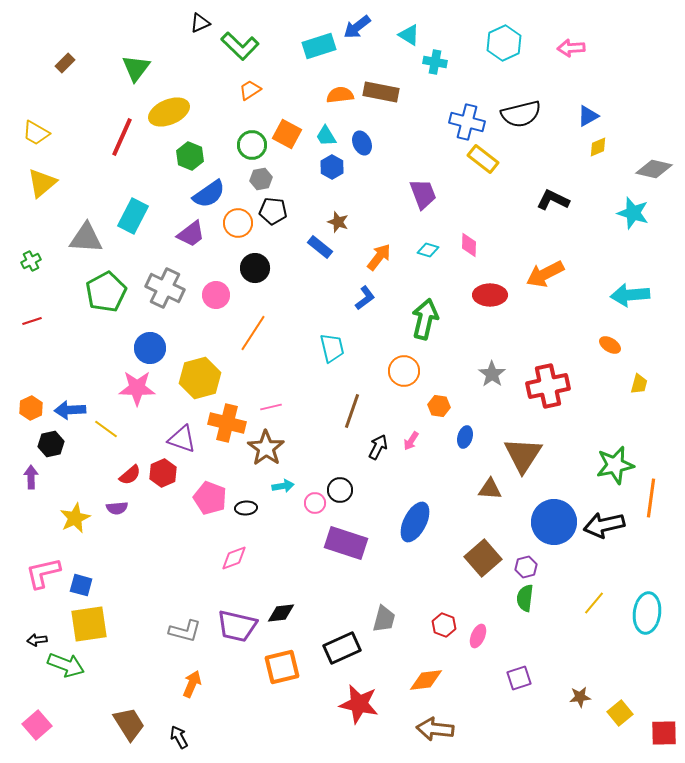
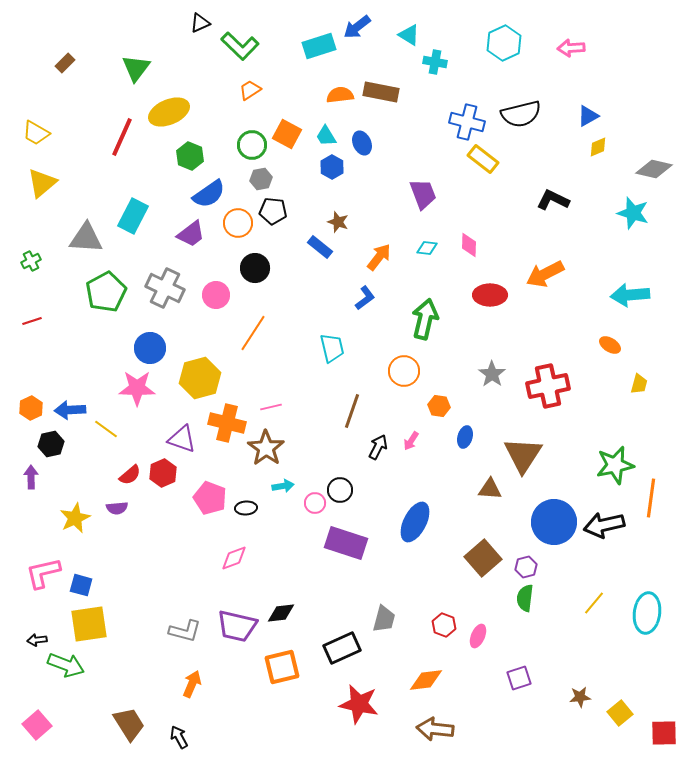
cyan diamond at (428, 250): moved 1 px left, 2 px up; rotated 10 degrees counterclockwise
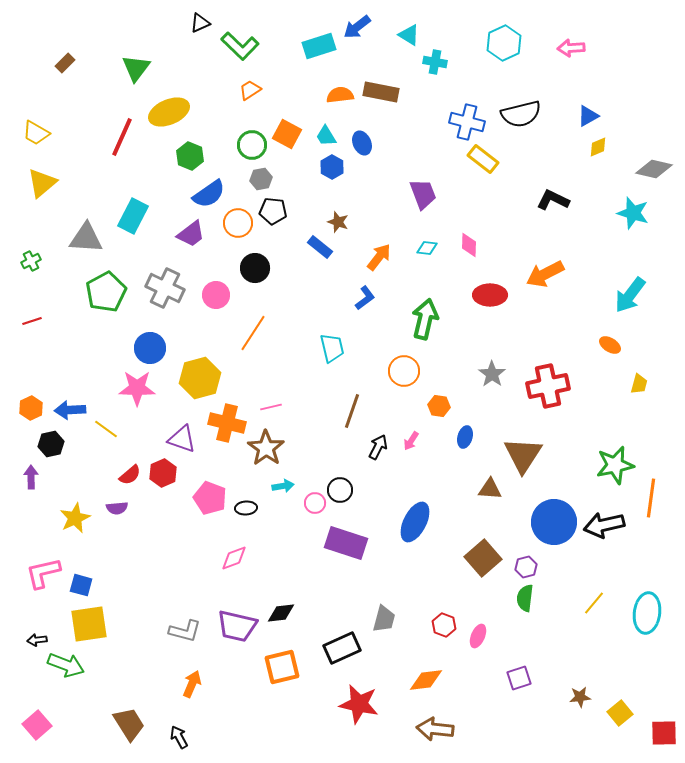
cyan arrow at (630, 295): rotated 48 degrees counterclockwise
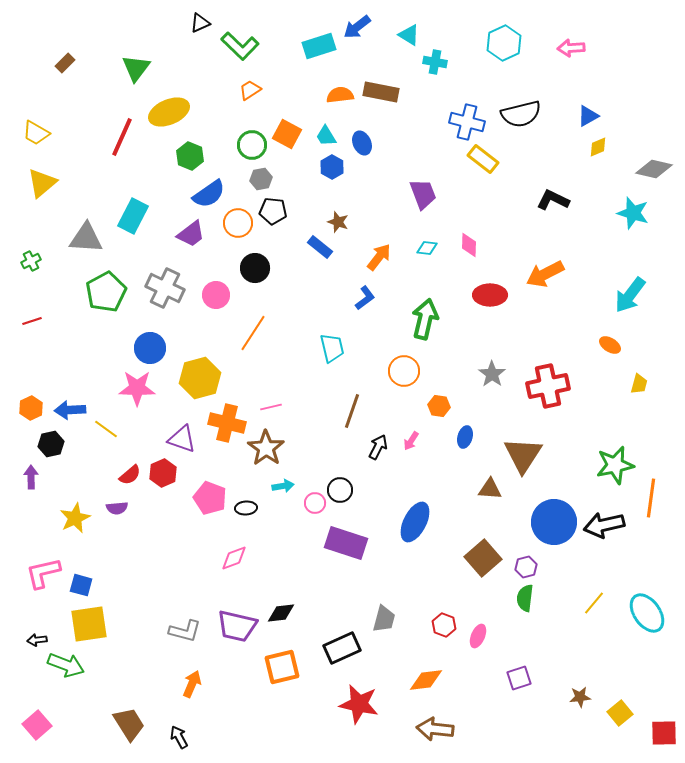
cyan ellipse at (647, 613): rotated 42 degrees counterclockwise
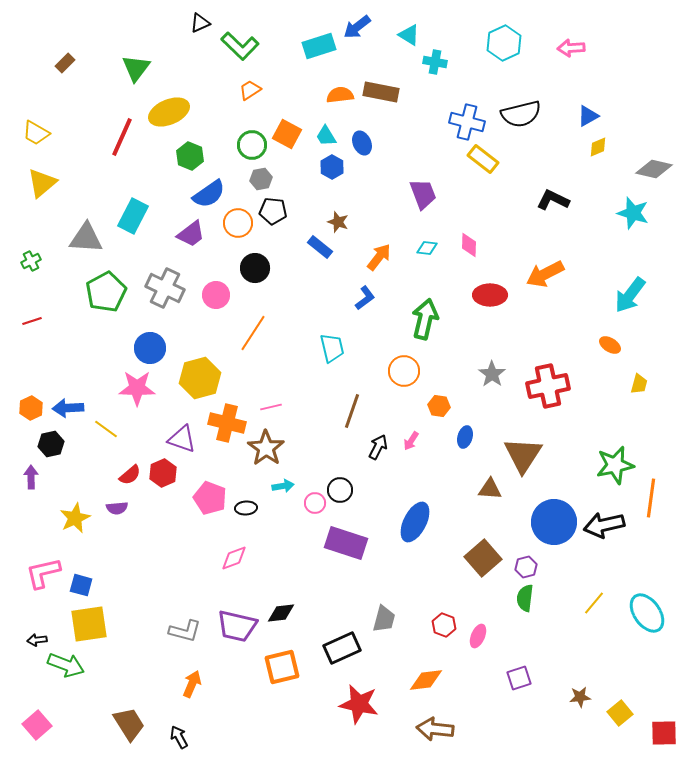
blue arrow at (70, 410): moved 2 px left, 2 px up
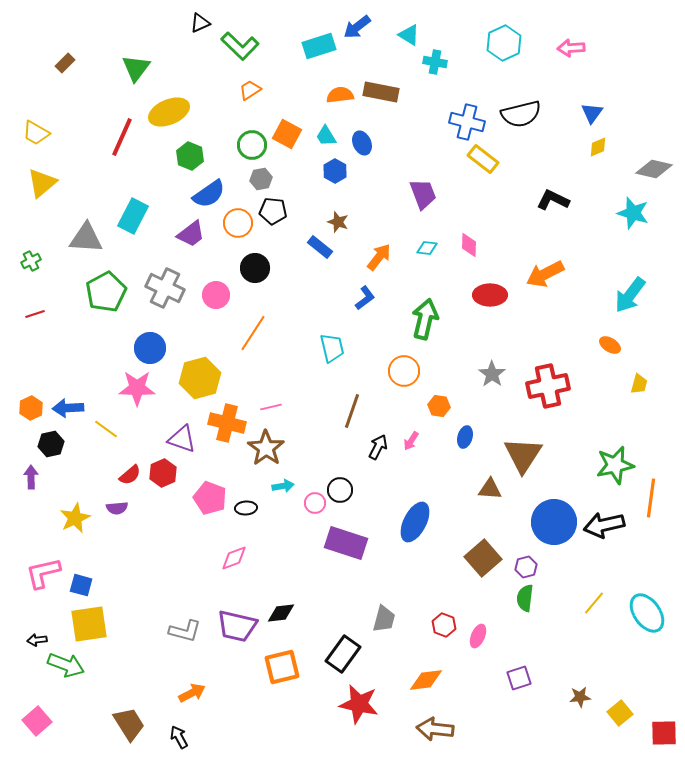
blue triangle at (588, 116): moved 4 px right, 3 px up; rotated 25 degrees counterclockwise
blue hexagon at (332, 167): moved 3 px right, 4 px down
red line at (32, 321): moved 3 px right, 7 px up
black rectangle at (342, 648): moved 1 px right, 6 px down; rotated 30 degrees counterclockwise
orange arrow at (192, 684): moved 9 px down; rotated 40 degrees clockwise
pink square at (37, 725): moved 4 px up
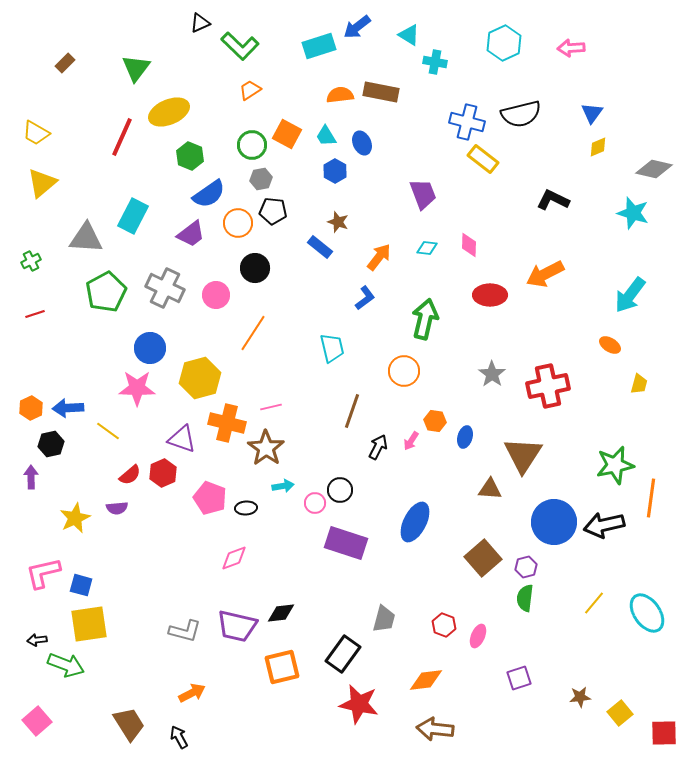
orange hexagon at (439, 406): moved 4 px left, 15 px down
yellow line at (106, 429): moved 2 px right, 2 px down
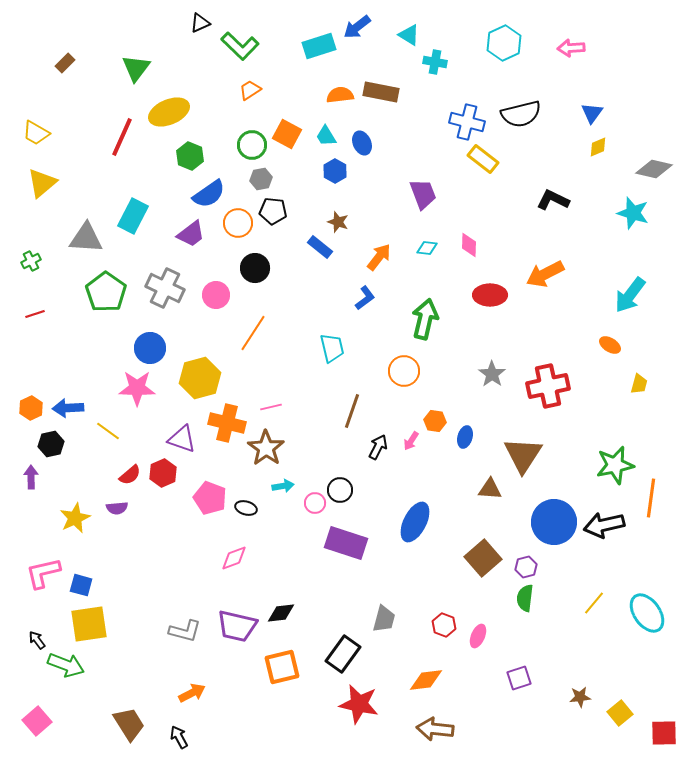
green pentagon at (106, 292): rotated 9 degrees counterclockwise
black ellipse at (246, 508): rotated 20 degrees clockwise
black arrow at (37, 640): rotated 60 degrees clockwise
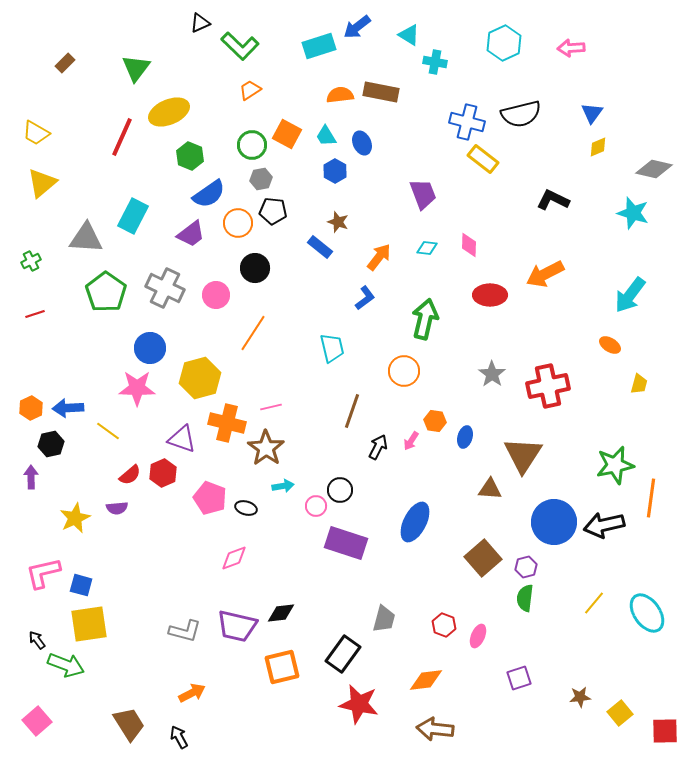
pink circle at (315, 503): moved 1 px right, 3 px down
red square at (664, 733): moved 1 px right, 2 px up
